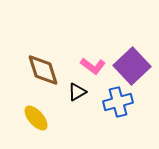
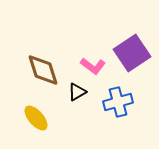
purple square: moved 13 px up; rotated 9 degrees clockwise
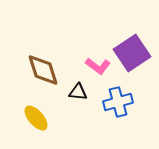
pink L-shape: moved 5 px right
black triangle: moved 1 px right; rotated 36 degrees clockwise
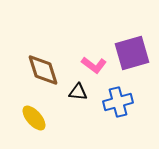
purple square: rotated 18 degrees clockwise
pink L-shape: moved 4 px left, 1 px up
yellow ellipse: moved 2 px left
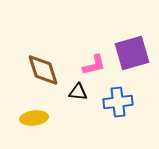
pink L-shape: rotated 50 degrees counterclockwise
blue cross: rotated 8 degrees clockwise
yellow ellipse: rotated 56 degrees counterclockwise
